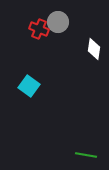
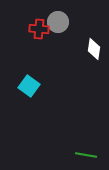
red cross: rotated 18 degrees counterclockwise
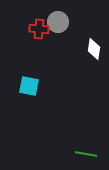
cyan square: rotated 25 degrees counterclockwise
green line: moved 1 px up
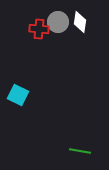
white diamond: moved 14 px left, 27 px up
cyan square: moved 11 px left, 9 px down; rotated 15 degrees clockwise
green line: moved 6 px left, 3 px up
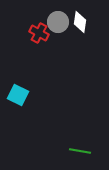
red cross: moved 4 px down; rotated 24 degrees clockwise
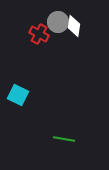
white diamond: moved 6 px left, 4 px down
red cross: moved 1 px down
green line: moved 16 px left, 12 px up
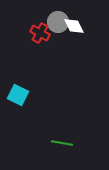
white diamond: rotated 35 degrees counterclockwise
red cross: moved 1 px right, 1 px up
green line: moved 2 px left, 4 px down
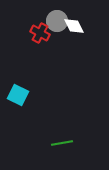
gray circle: moved 1 px left, 1 px up
green line: rotated 20 degrees counterclockwise
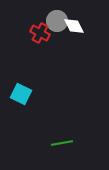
cyan square: moved 3 px right, 1 px up
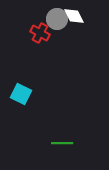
gray circle: moved 2 px up
white diamond: moved 10 px up
green line: rotated 10 degrees clockwise
